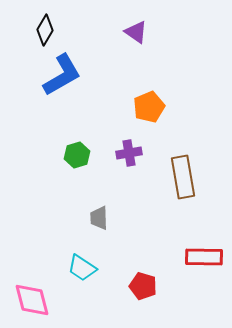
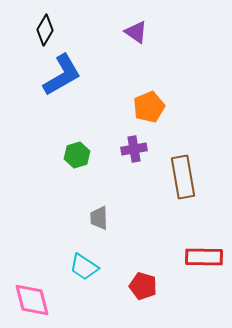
purple cross: moved 5 px right, 4 px up
cyan trapezoid: moved 2 px right, 1 px up
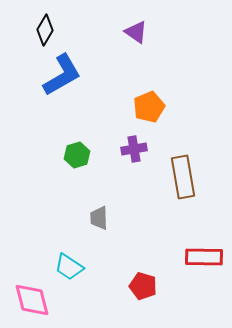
cyan trapezoid: moved 15 px left
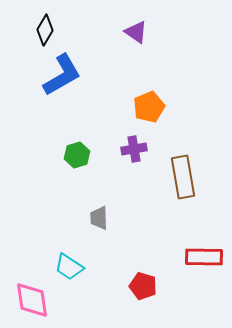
pink diamond: rotated 6 degrees clockwise
